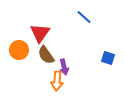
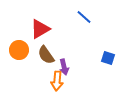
red triangle: moved 4 px up; rotated 25 degrees clockwise
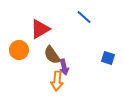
brown semicircle: moved 6 px right
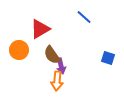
purple arrow: moved 3 px left, 1 px up
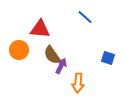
blue line: moved 1 px right
red triangle: rotated 35 degrees clockwise
purple arrow: rotated 140 degrees counterclockwise
orange arrow: moved 21 px right, 2 px down
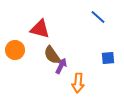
blue line: moved 13 px right
red triangle: rotated 10 degrees clockwise
orange circle: moved 4 px left
blue square: rotated 24 degrees counterclockwise
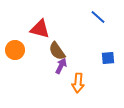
brown semicircle: moved 5 px right, 4 px up
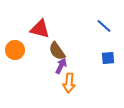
blue line: moved 6 px right, 9 px down
orange arrow: moved 9 px left
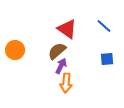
red triangle: moved 27 px right; rotated 20 degrees clockwise
brown semicircle: rotated 84 degrees clockwise
blue square: moved 1 px left, 1 px down
orange arrow: moved 3 px left
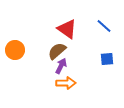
orange arrow: rotated 96 degrees counterclockwise
